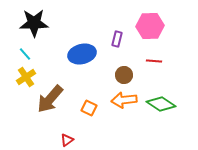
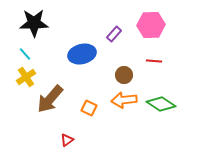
pink hexagon: moved 1 px right, 1 px up
purple rectangle: moved 3 px left, 5 px up; rotated 28 degrees clockwise
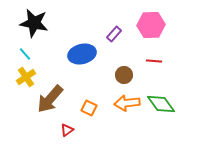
black star: rotated 12 degrees clockwise
orange arrow: moved 3 px right, 3 px down
green diamond: rotated 20 degrees clockwise
red triangle: moved 10 px up
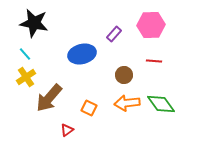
brown arrow: moved 1 px left, 1 px up
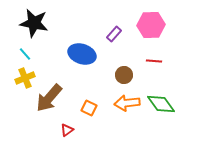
blue ellipse: rotated 32 degrees clockwise
yellow cross: moved 1 px left, 1 px down; rotated 12 degrees clockwise
